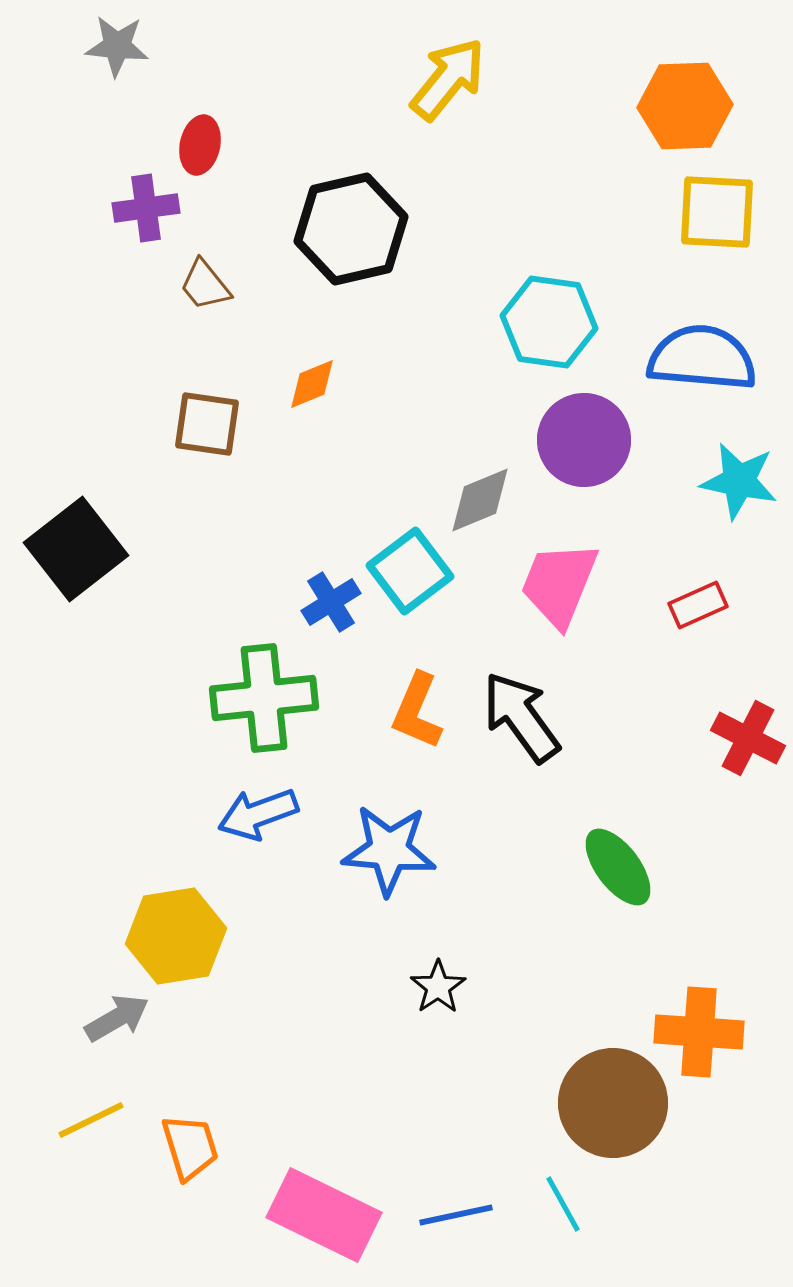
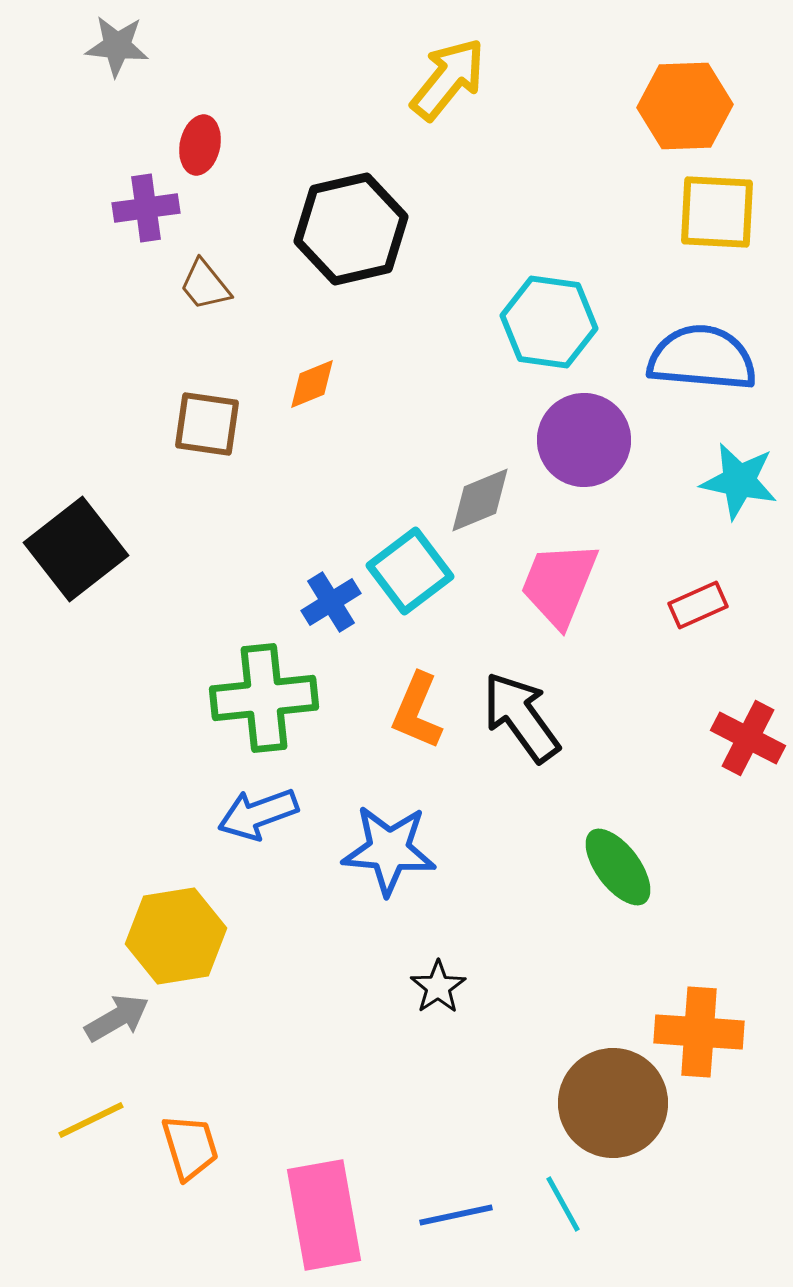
pink rectangle: rotated 54 degrees clockwise
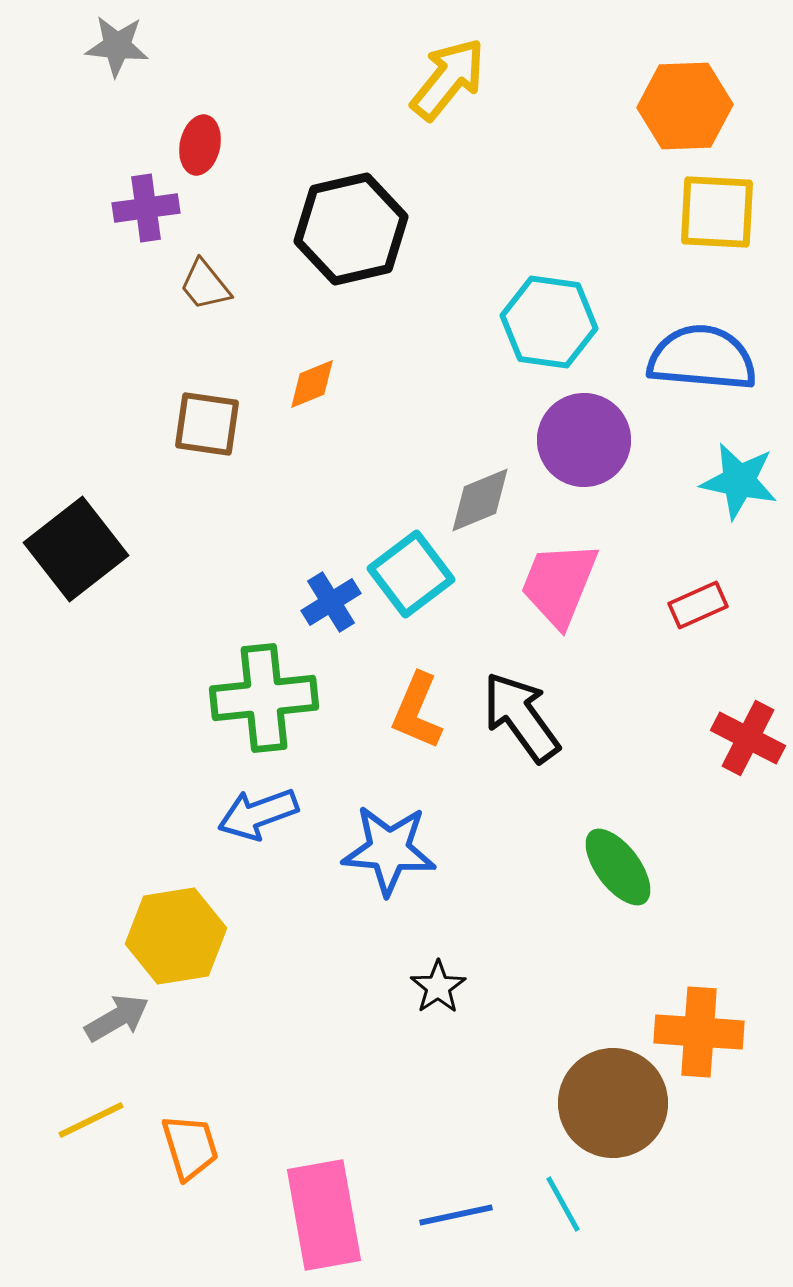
cyan square: moved 1 px right, 3 px down
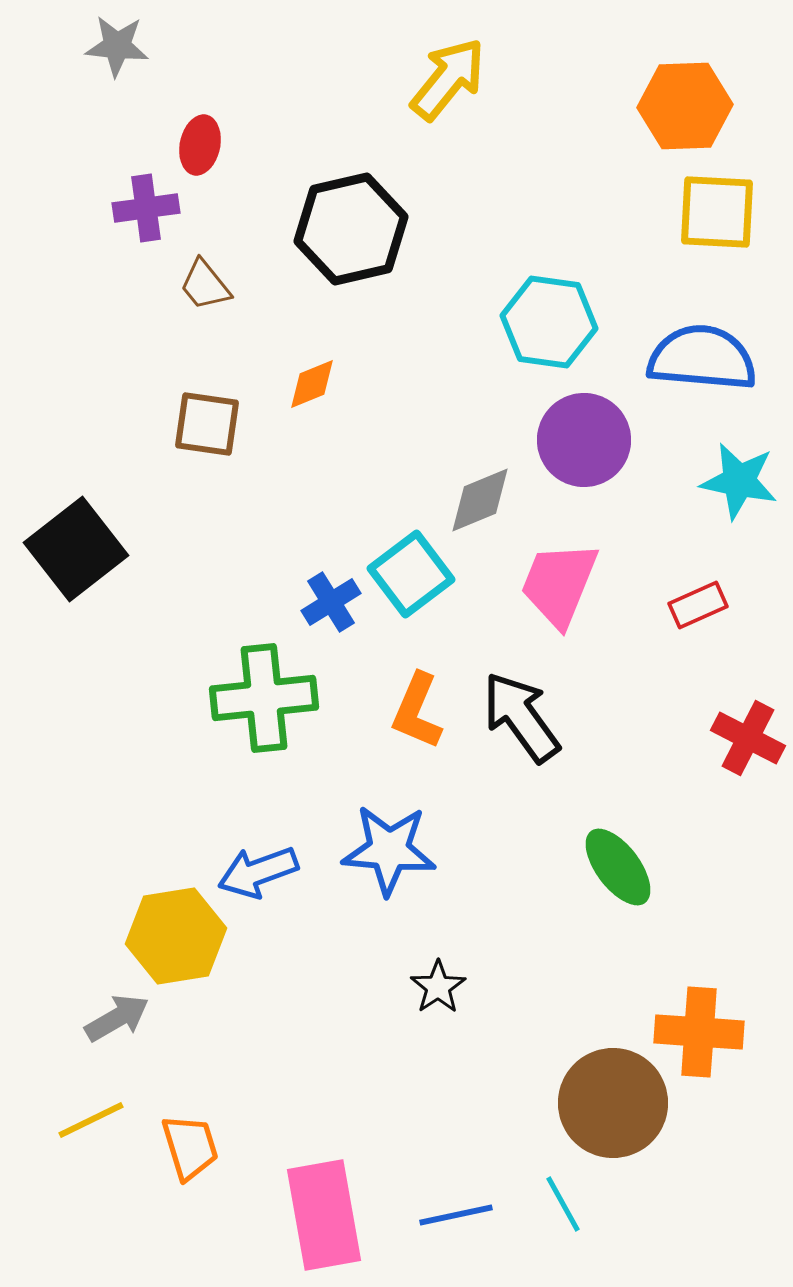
blue arrow: moved 58 px down
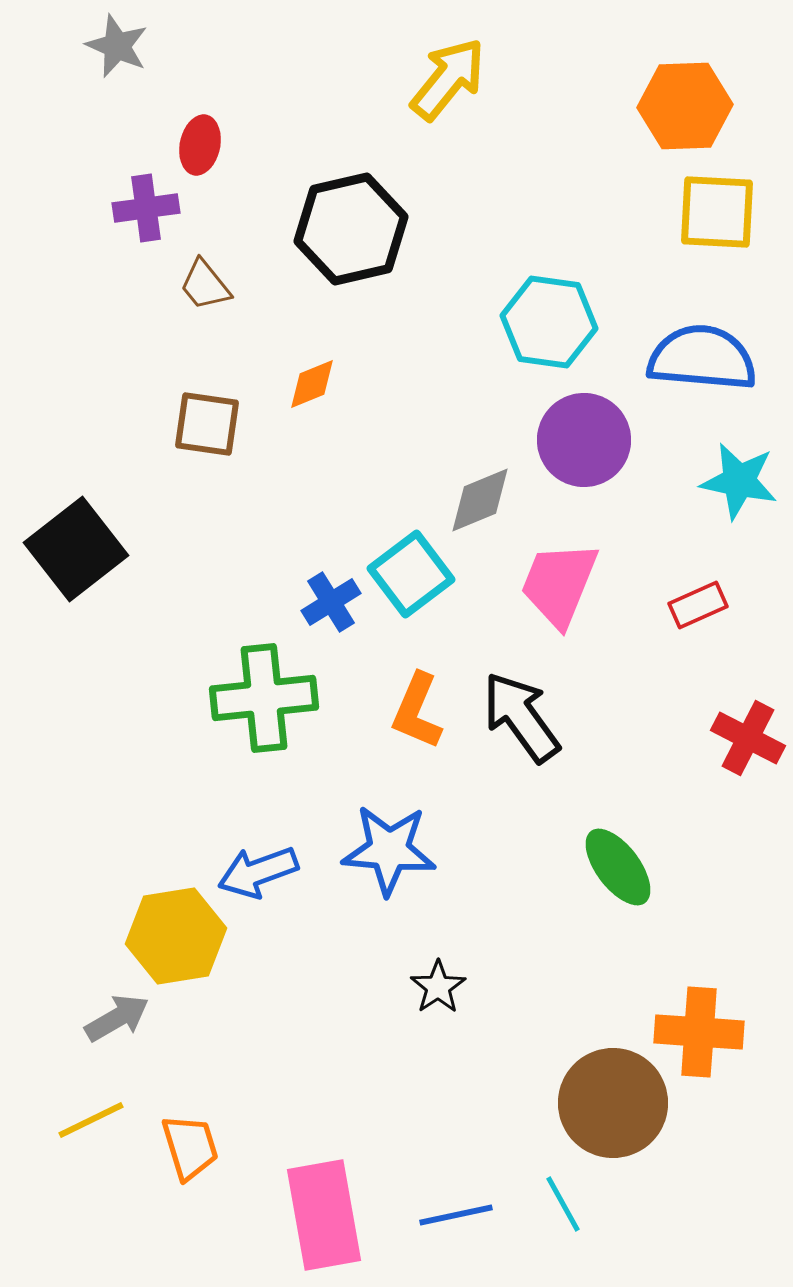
gray star: rotated 18 degrees clockwise
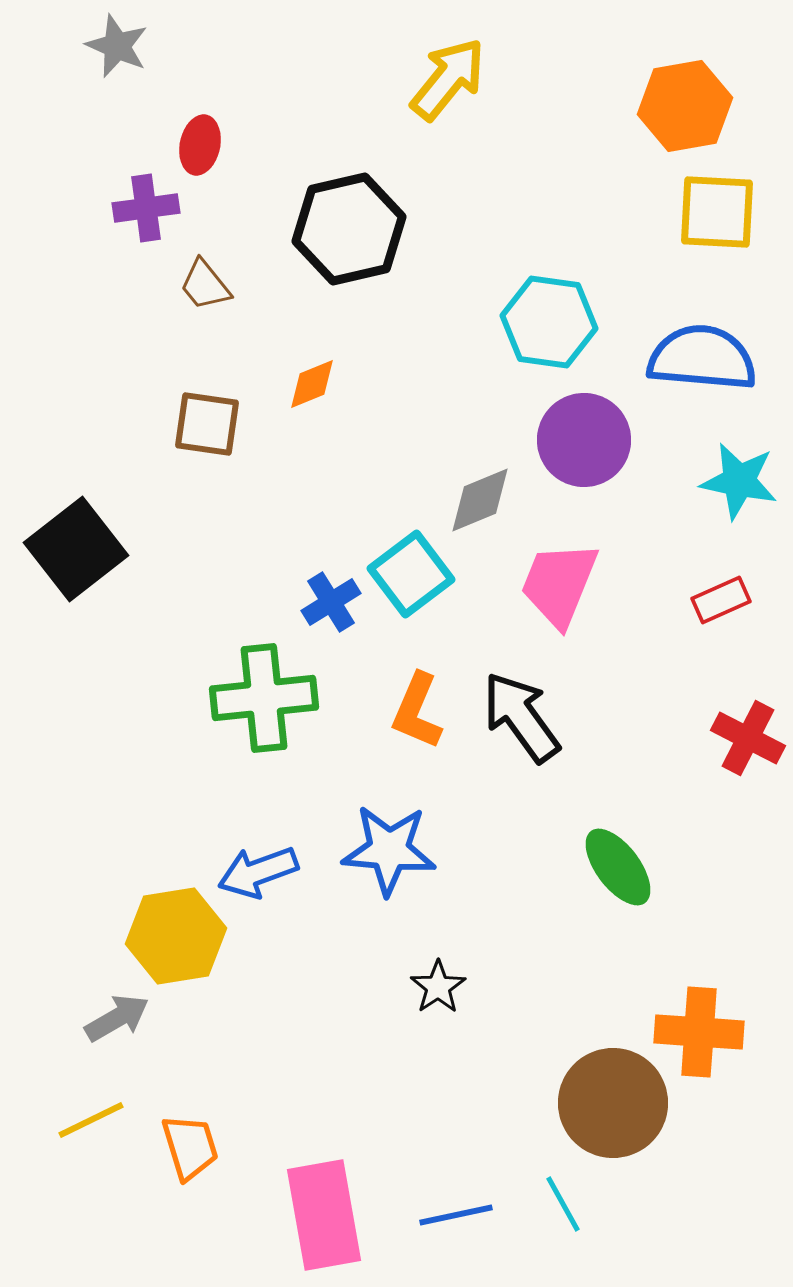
orange hexagon: rotated 8 degrees counterclockwise
black hexagon: moved 2 px left
red rectangle: moved 23 px right, 5 px up
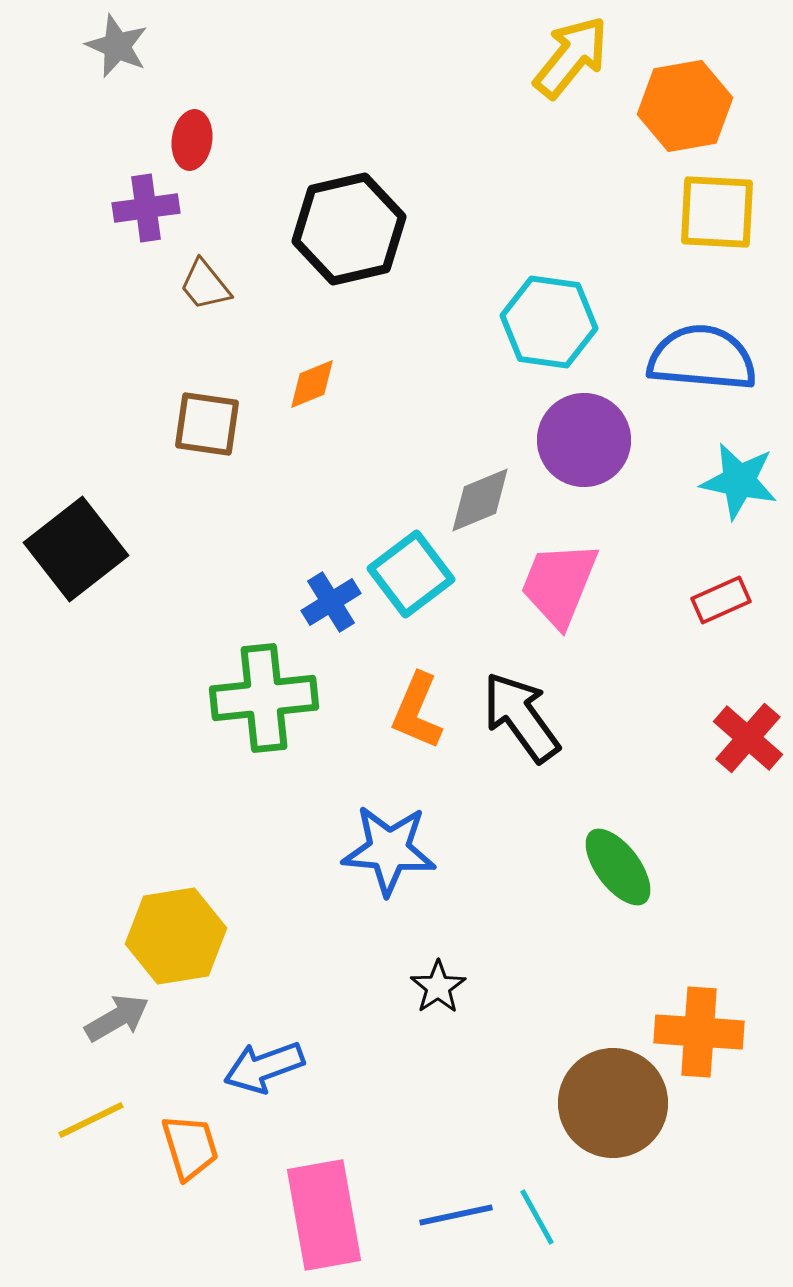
yellow arrow: moved 123 px right, 22 px up
red ellipse: moved 8 px left, 5 px up; rotated 4 degrees counterclockwise
red cross: rotated 14 degrees clockwise
blue arrow: moved 6 px right, 195 px down
cyan line: moved 26 px left, 13 px down
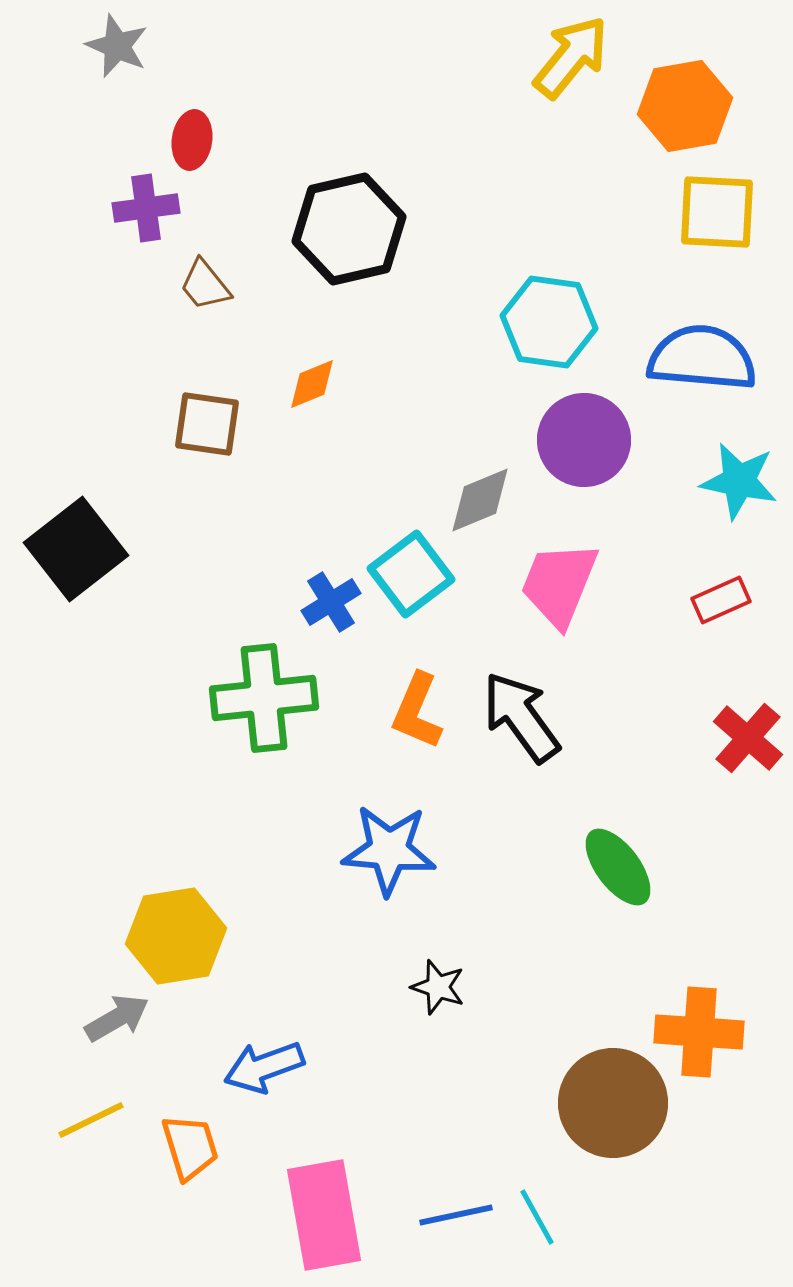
black star: rotated 20 degrees counterclockwise
